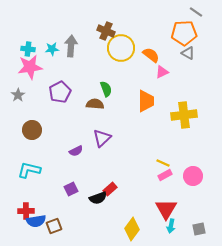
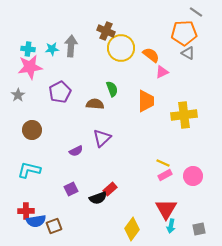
green semicircle: moved 6 px right
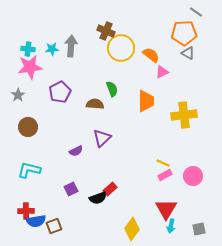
brown circle: moved 4 px left, 3 px up
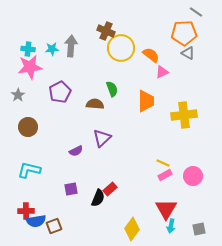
purple square: rotated 16 degrees clockwise
black semicircle: rotated 48 degrees counterclockwise
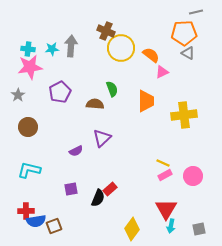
gray line: rotated 48 degrees counterclockwise
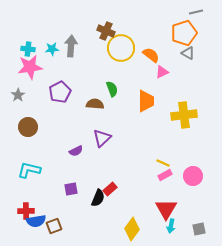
orange pentagon: rotated 15 degrees counterclockwise
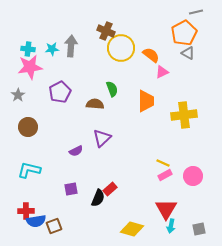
orange pentagon: rotated 10 degrees counterclockwise
yellow diamond: rotated 70 degrees clockwise
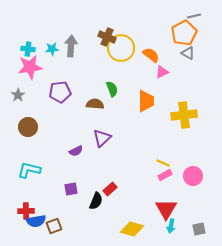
gray line: moved 2 px left, 4 px down
brown cross: moved 1 px right, 6 px down
purple pentagon: rotated 20 degrees clockwise
black semicircle: moved 2 px left, 3 px down
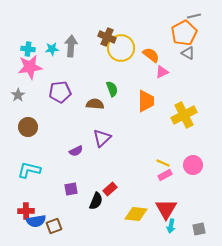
yellow cross: rotated 20 degrees counterclockwise
pink circle: moved 11 px up
yellow diamond: moved 4 px right, 15 px up; rotated 10 degrees counterclockwise
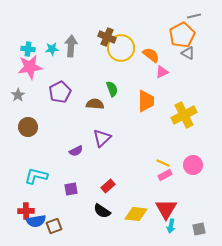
orange pentagon: moved 2 px left, 2 px down
purple pentagon: rotated 20 degrees counterclockwise
cyan L-shape: moved 7 px right, 6 px down
red rectangle: moved 2 px left, 3 px up
black semicircle: moved 6 px right, 10 px down; rotated 102 degrees clockwise
